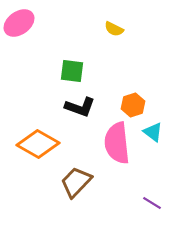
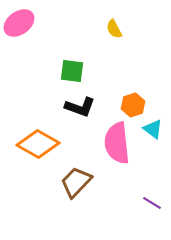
yellow semicircle: rotated 36 degrees clockwise
cyan triangle: moved 3 px up
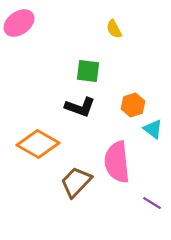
green square: moved 16 px right
pink semicircle: moved 19 px down
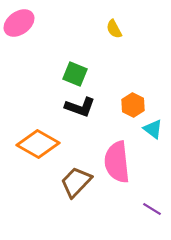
green square: moved 13 px left, 3 px down; rotated 15 degrees clockwise
orange hexagon: rotated 15 degrees counterclockwise
purple line: moved 6 px down
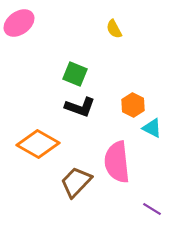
cyan triangle: moved 1 px left, 1 px up; rotated 10 degrees counterclockwise
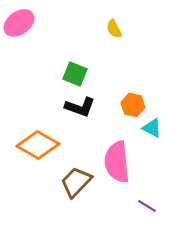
orange hexagon: rotated 15 degrees counterclockwise
orange diamond: moved 1 px down
purple line: moved 5 px left, 3 px up
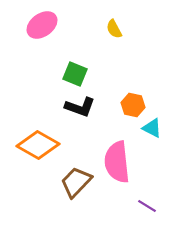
pink ellipse: moved 23 px right, 2 px down
